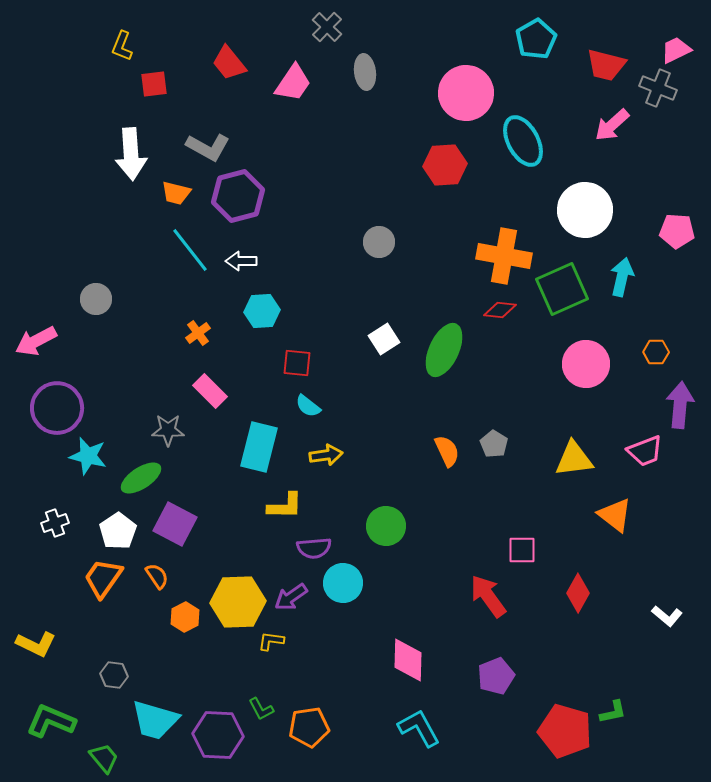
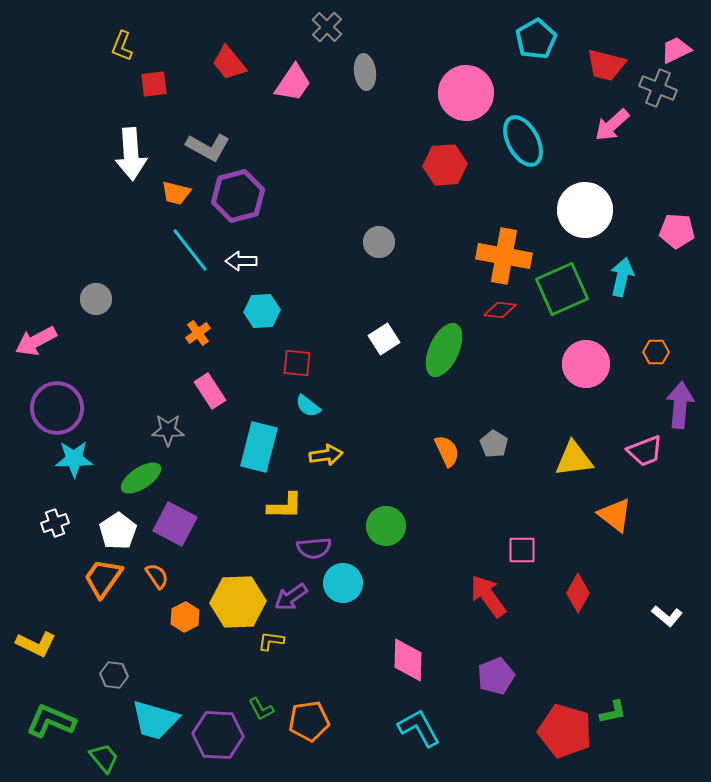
pink rectangle at (210, 391): rotated 12 degrees clockwise
cyan star at (88, 456): moved 14 px left, 3 px down; rotated 15 degrees counterclockwise
orange pentagon at (309, 727): moved 6 px up
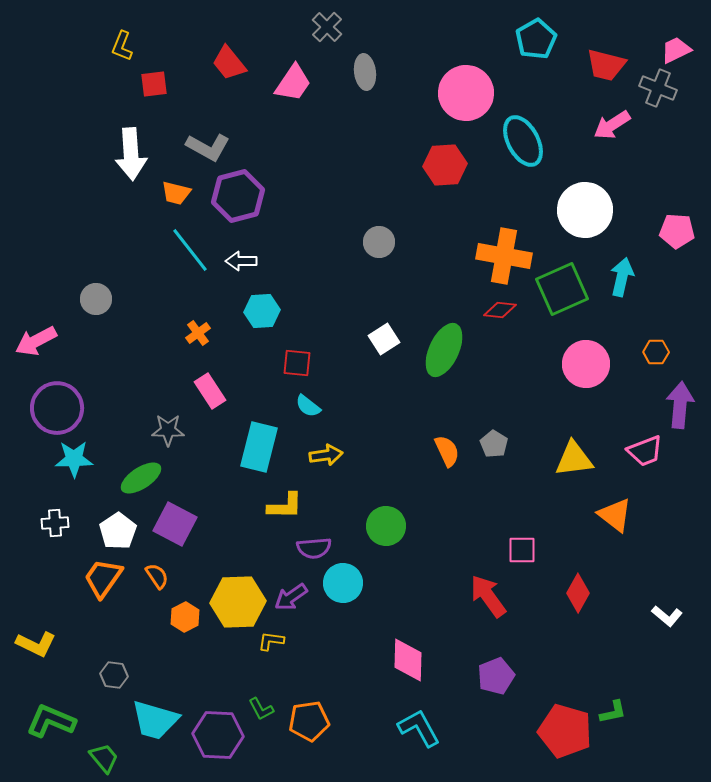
pink arrow at (612, 125): rotated 9 degrees clockwise
white cross at (55, 523): rotated 16 degrees clockwise
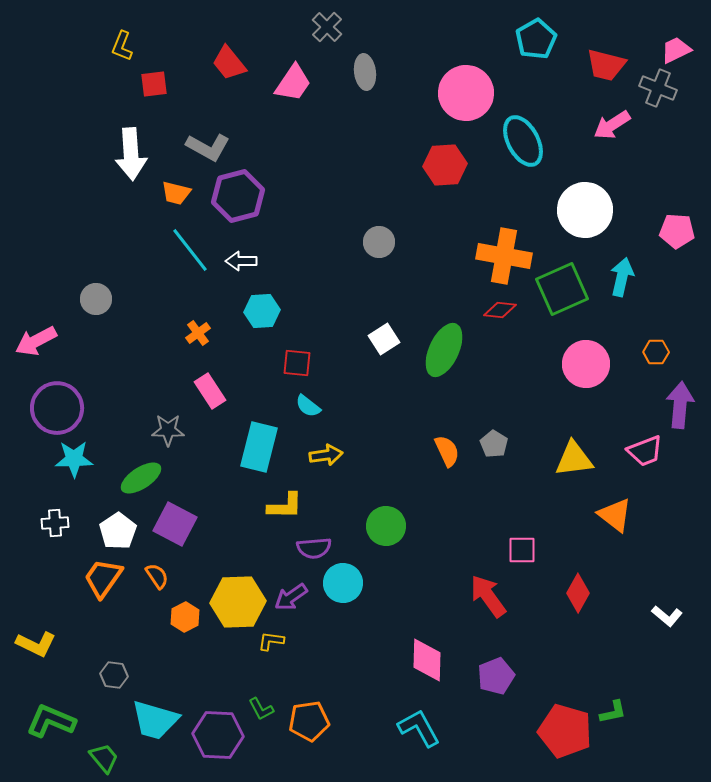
pink diamond at (408, 660): moved 19 px right
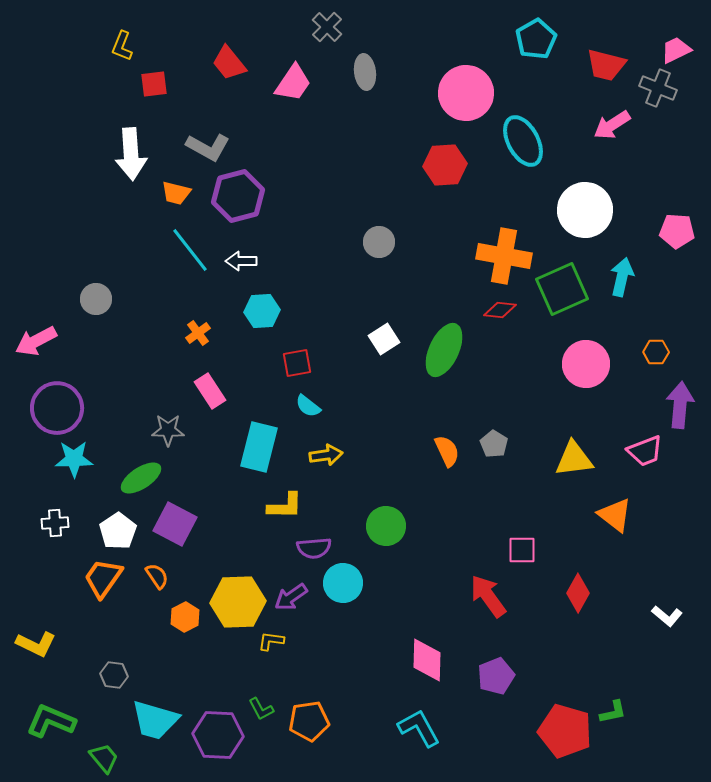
red square at (297, 363): rotated 16 degrees counterclockwise
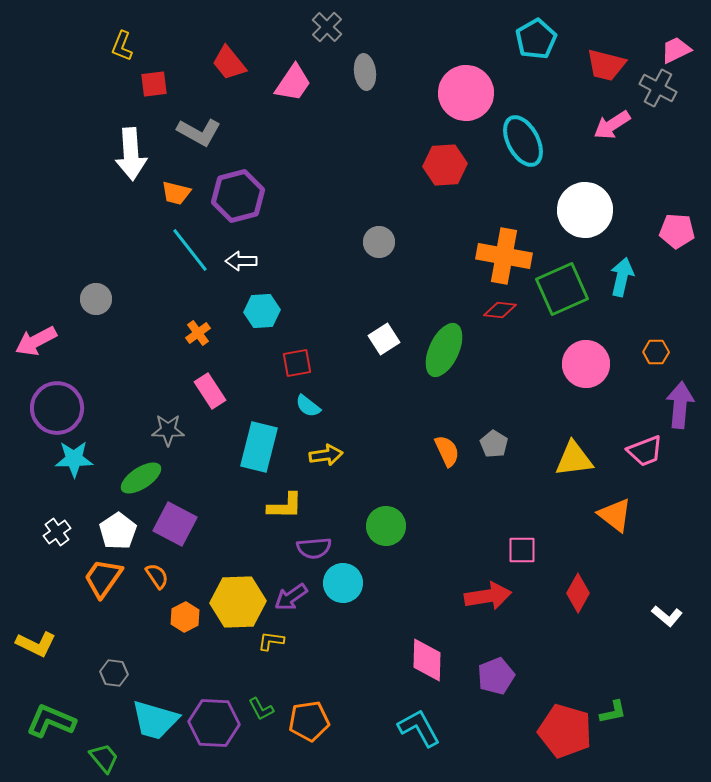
gray cross at (658, 88): rotated 6 degrees clockwise
gray L-shape at (208, 147): moved 9 px left, 15 px up
white cross at (55, 523): moved 2 px right, 9 px down; rotated 32 degrees counterclockwise
red arrow at (488, 596): rotated 117 degrees clockwise
gray hexagon at (114, 675): moved 2 px up
purple hexagon at (218, 735): moved 4 px left, 12 px up
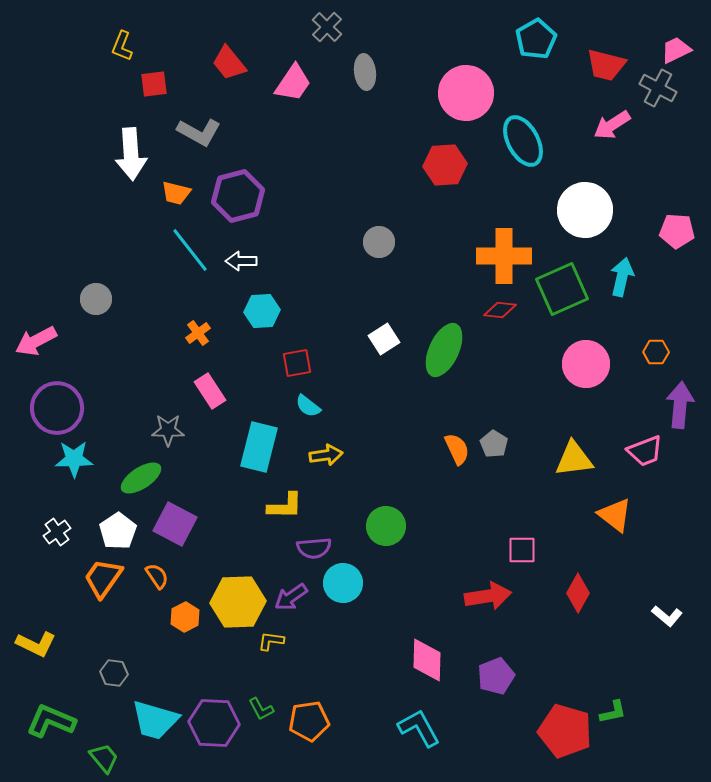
orange cross at (504, 256): rotated 10 degrees counterclockwise
orange semicircle at (447, 451): moved 10 px right, 2 px up
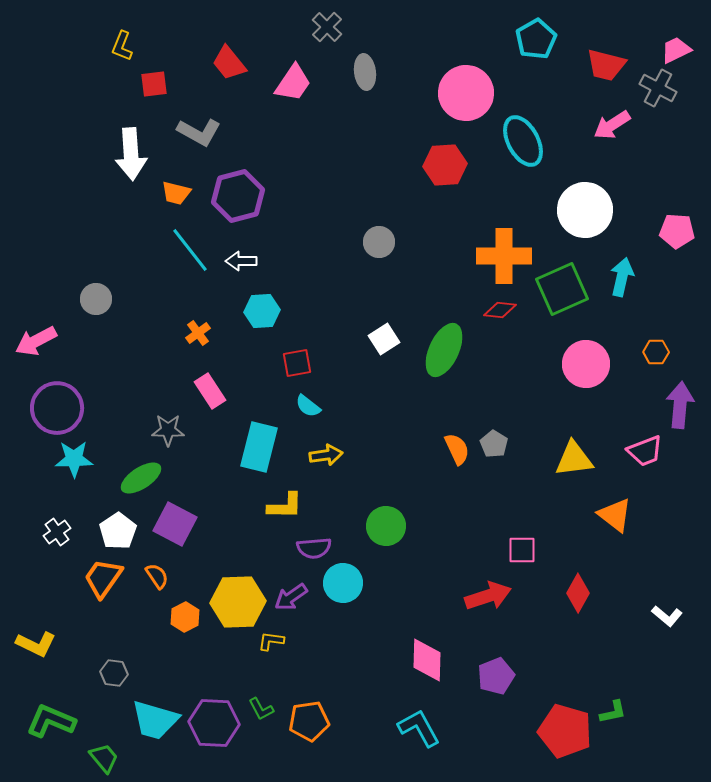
red arrow at (488, 596): rotated 9 degrees counterclockwise
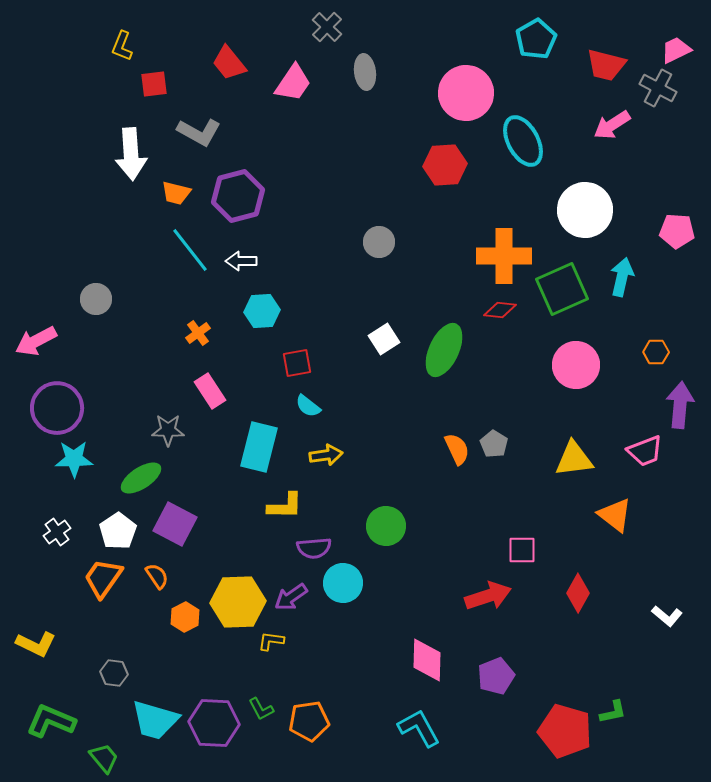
pink circle at (586, 364): moved 10 px left, 1 px down
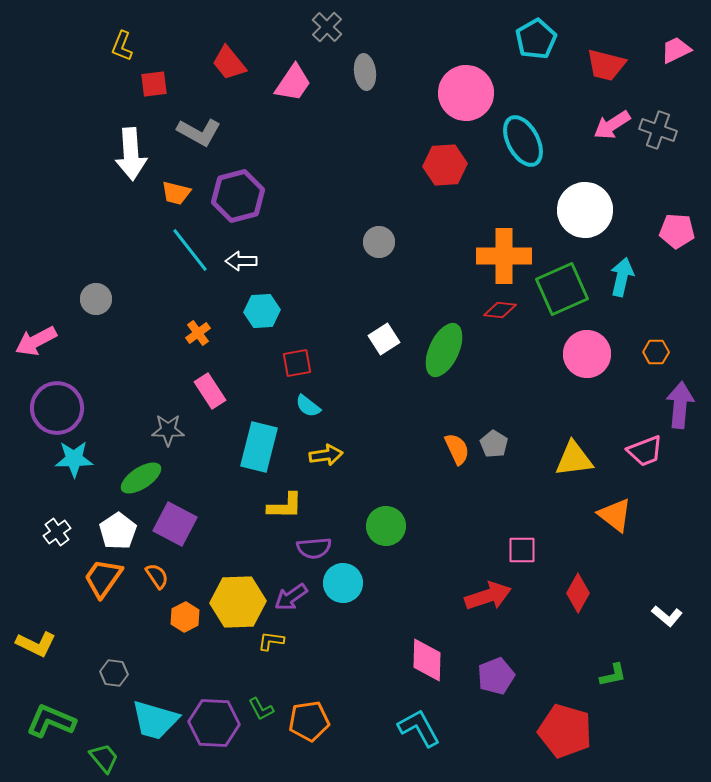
gray cross at (658, 88): moved 42 px down; rotated 9 degrees counterclockwise
pink circle at (576, 365): moved 11 px right, 11 px up
green L-shape at (613, 712): moved 37 px up
